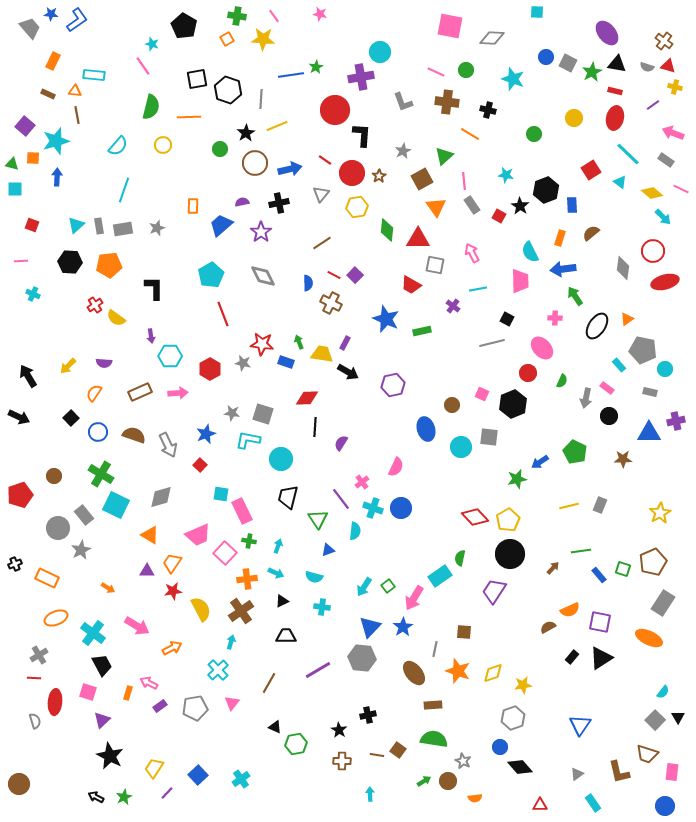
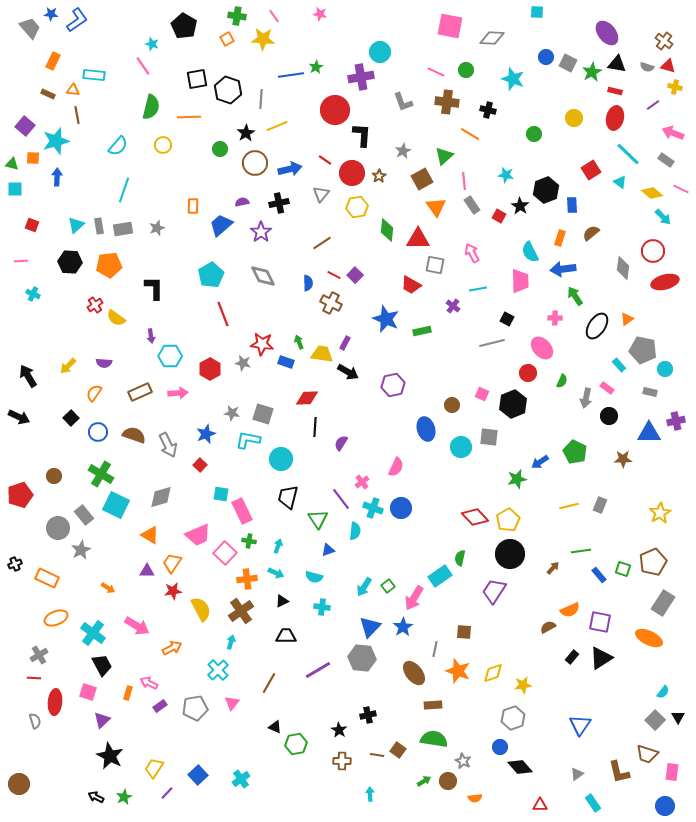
orange triangle at (75, 91): moved 2 px left, 1 px up
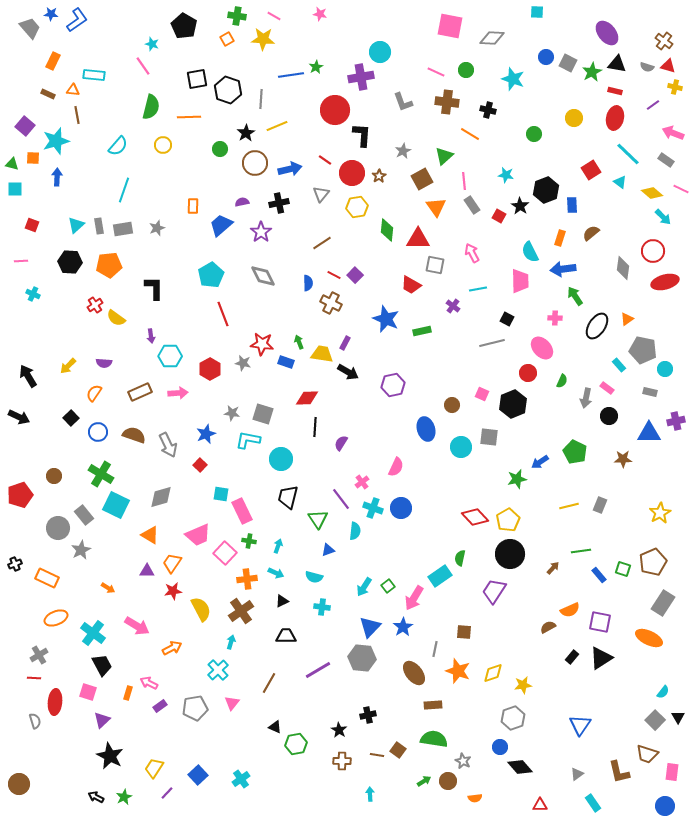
pink line at (274, 16): rotated 24 degrees counterclockwise
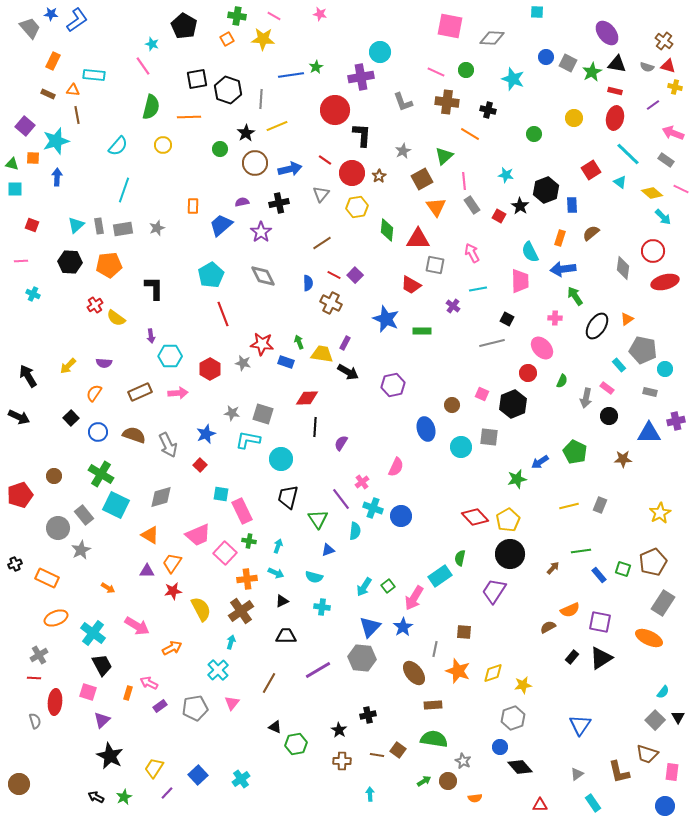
green rectangle at (422, 331): rotated 12 degrees clockwise
blue circle at (401, 508): moved 8 px down
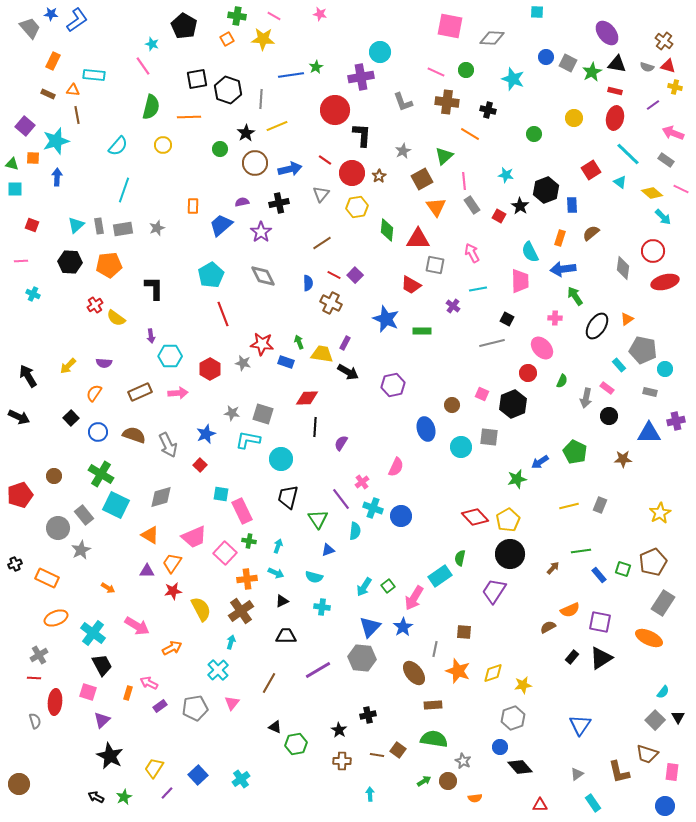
pink trapezoid at (198, 535): moved 4 px left, 2 px down
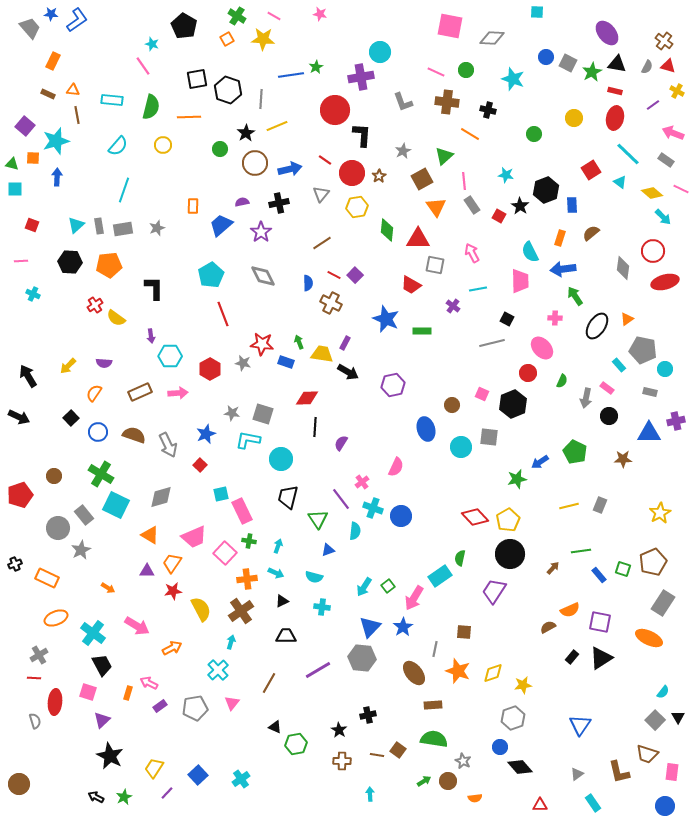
green cross at (237, 16): rotated 24 degrees clockwise
gray semicircle at (647, 67): rotated 80 degrees counterclockwise
cyan rectangle at (94, 75): moved 18 px right, 25 px down
yellow cross at (675, 87): moved 2 px right, 4 px down; rotated 16 degrees clockwise
cyan square at (221, 494): rotated 21 degrees counterclockwise
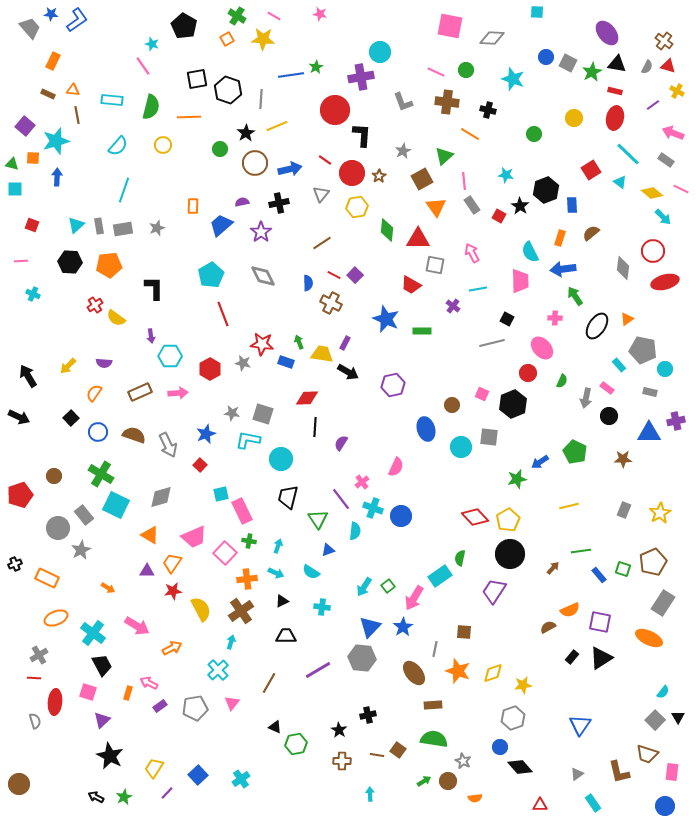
gray rectangle at (600, 505): moved 24 px right, 5 px down
cyan semicircle at (314, 577): moved 3 px left, 5 px up; rotated 18 degrees clockwise
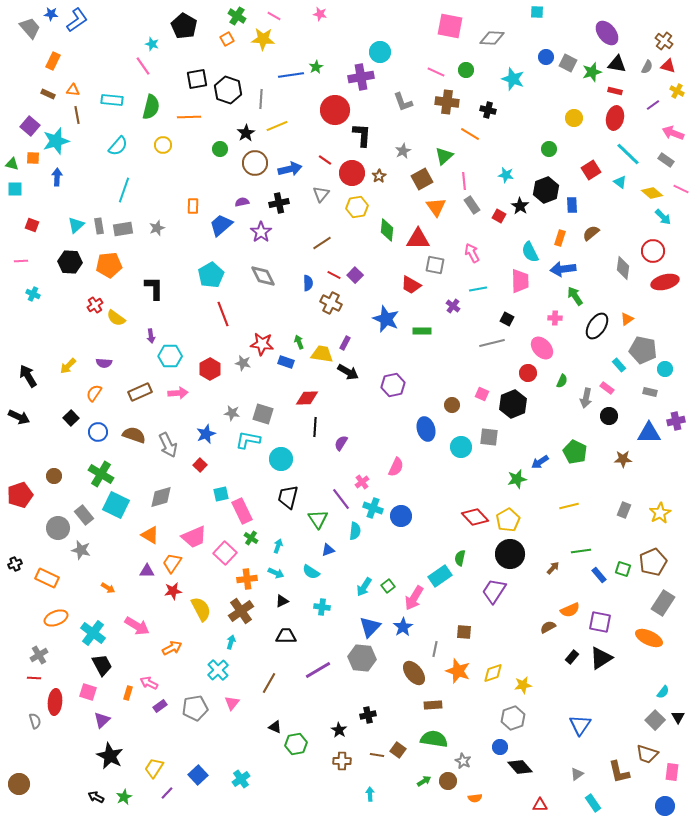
green star at (592, 72): rotated 12 degrees clockwise
purple square at (25, 126): moved 5 px right
green circle at (534, 134): moved 15 px right, 15 px down
green cross at (249, 541): moved 2 px right, 3 px up; rotated 24 degrees clockwise
gray star at (81, 550): rotated 30 degrees counterclockwise
